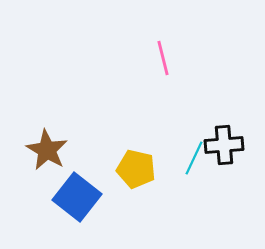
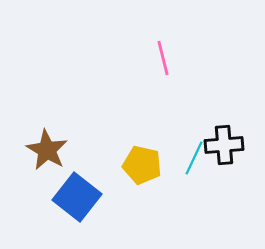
yellow pentagon: moved 6 px right, 4 px up
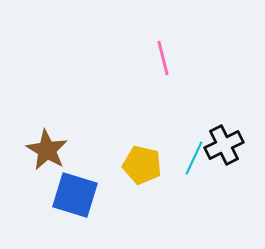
black cross: rotated 21 degrees counterclockwise
blue square: moved 2 px left, 2 px up; rotated 21 degrees counterclockwise
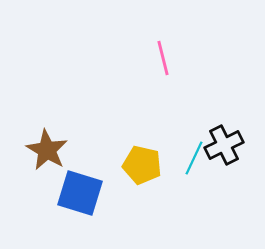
blue square: moved 5 px right, 2 px up
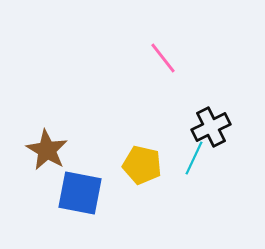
pink line: rotated 24 degrees counterclockwise
black cross: moved 13 px left, 18 px up
blue square: rotated 6 degrees counterclockwise
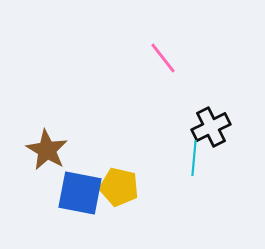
cyan line: rotated 20 degrees counterclockwise
yellow pentagon: moved 23 px left, 22 px down
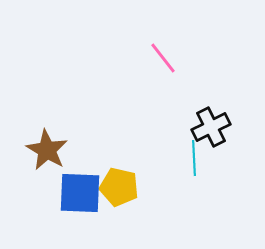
cyan line: rotated 8 degrees counterclockwise
blue square: rotated 9 degrees counterclockwise
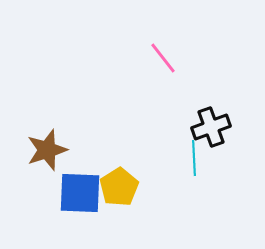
black cross: rotated 6 degrees clockwise
brown star: rotated 24 degrees clockwise
yellow pentagon: rotated 27 degrees clockwise
